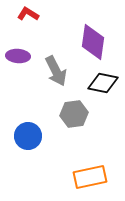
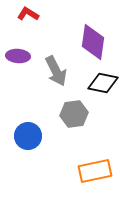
orange rectangle: moved 5 px right, 6 px up
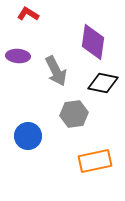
orange rectangle: moved 10 px up
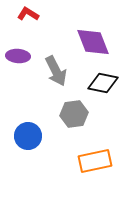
purple diamond: rotated 30 degrees counterclockwise
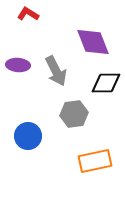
purple ellipse: moved 9 px down
black diamond: moved 3 px right; rotated 12 degrees counterclockwise
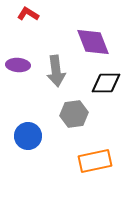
gray arrow: rotated 20 degrees clockwise
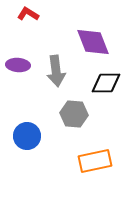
gray hexagon: rotated 12 degrees clockwise
blue circle: moved 1 px left
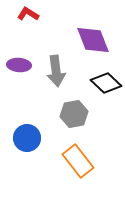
purple diamond: moved 2 px up
purple ellipse: moved 1 px right
black diamond: rotated 44 degrees clockwise
gray hexagon: rotated 16 degrees counterclockwise
blue circle: moved 2 px down
orange rectangle: moved 17 px left; rotated 64 degrees clockwise
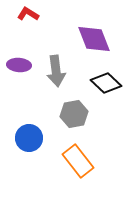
purple diamond: moved 1 px right, 1 px up
blue circle: moved 2 px right
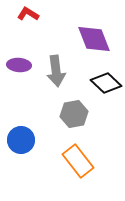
blue circle: moved 8 px left, 2 px down
